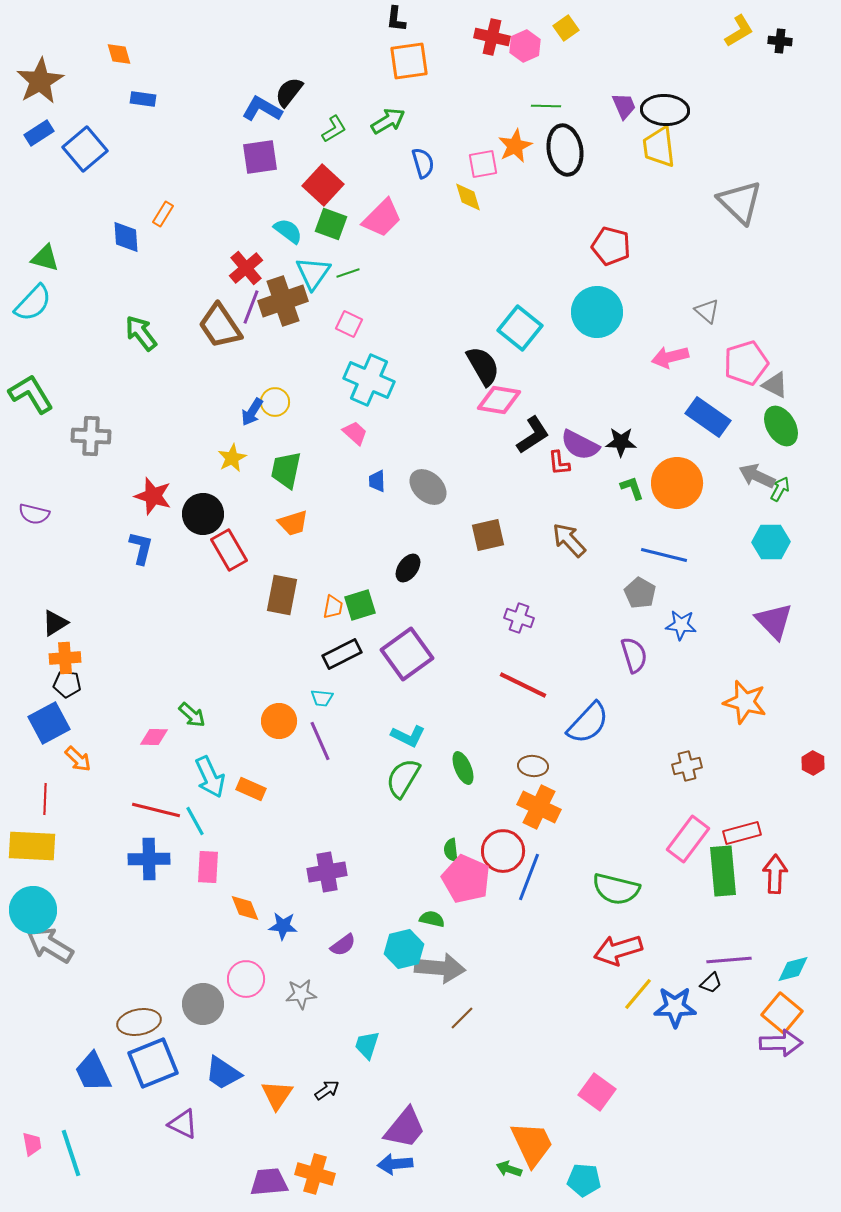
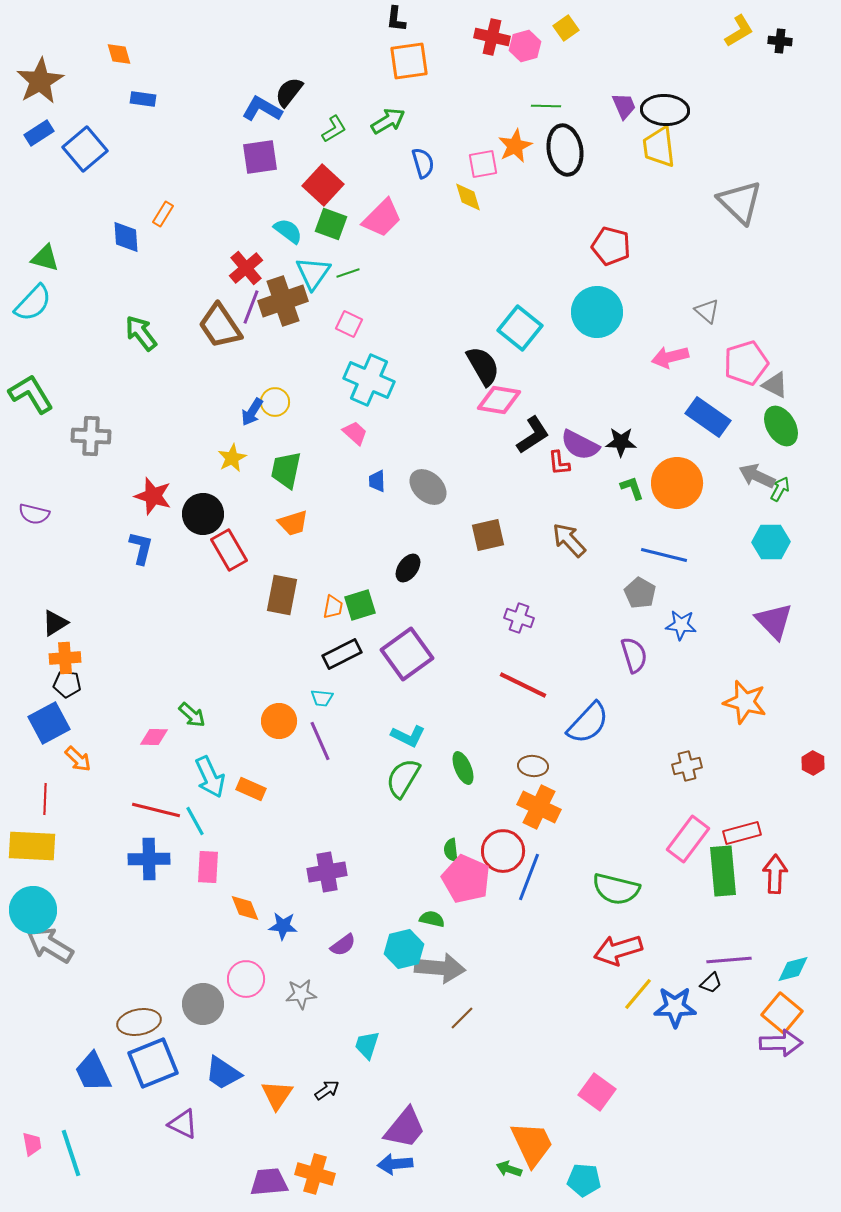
pink hexagon at (525, 46): rotated 8 degrees clockwise
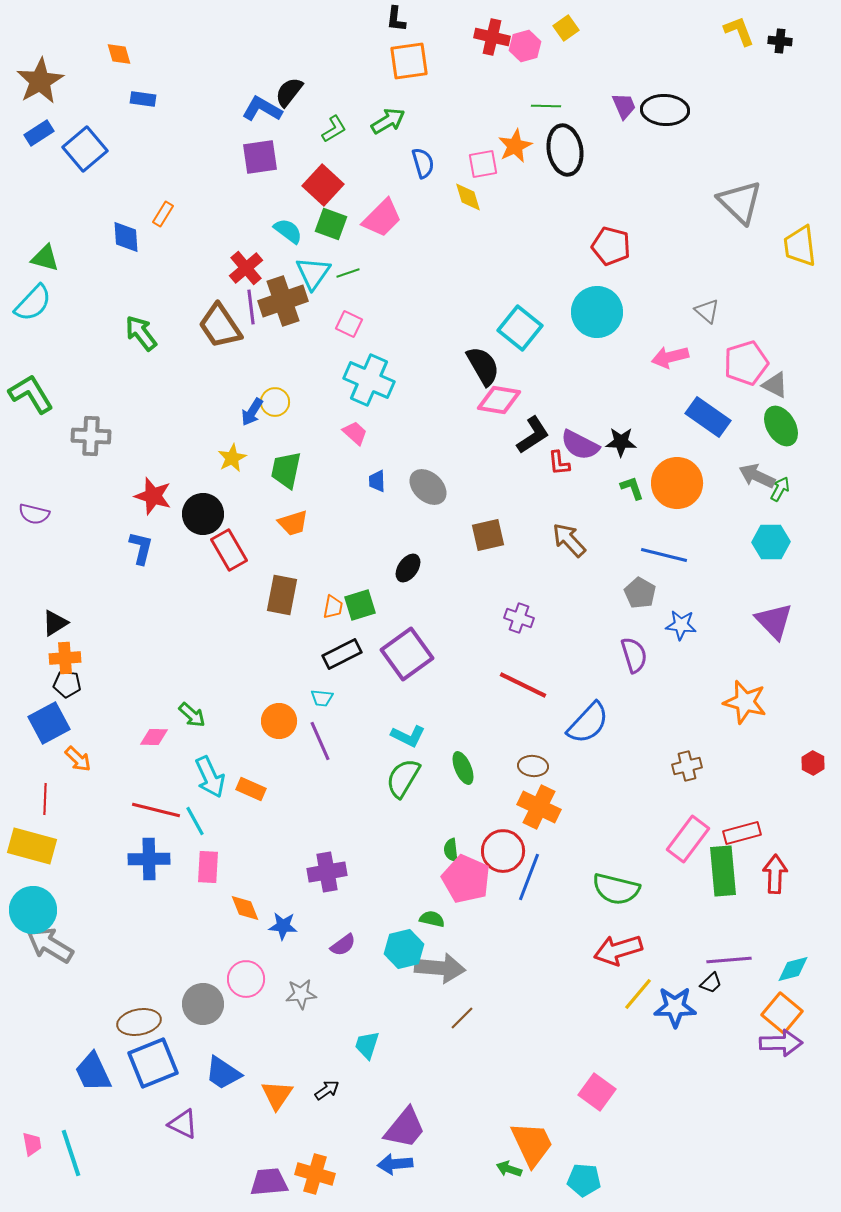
yellow L-shape at (739, 31): rotated 80 degrees counterclockwise
yellow trapezoid at (659, 147): moved 141 px right, 99 px down
purple line at (251, 307): rotated 28 degrees counterclockwise
yellow rectangle at (32, 846): rotated 12 degrees clockwise
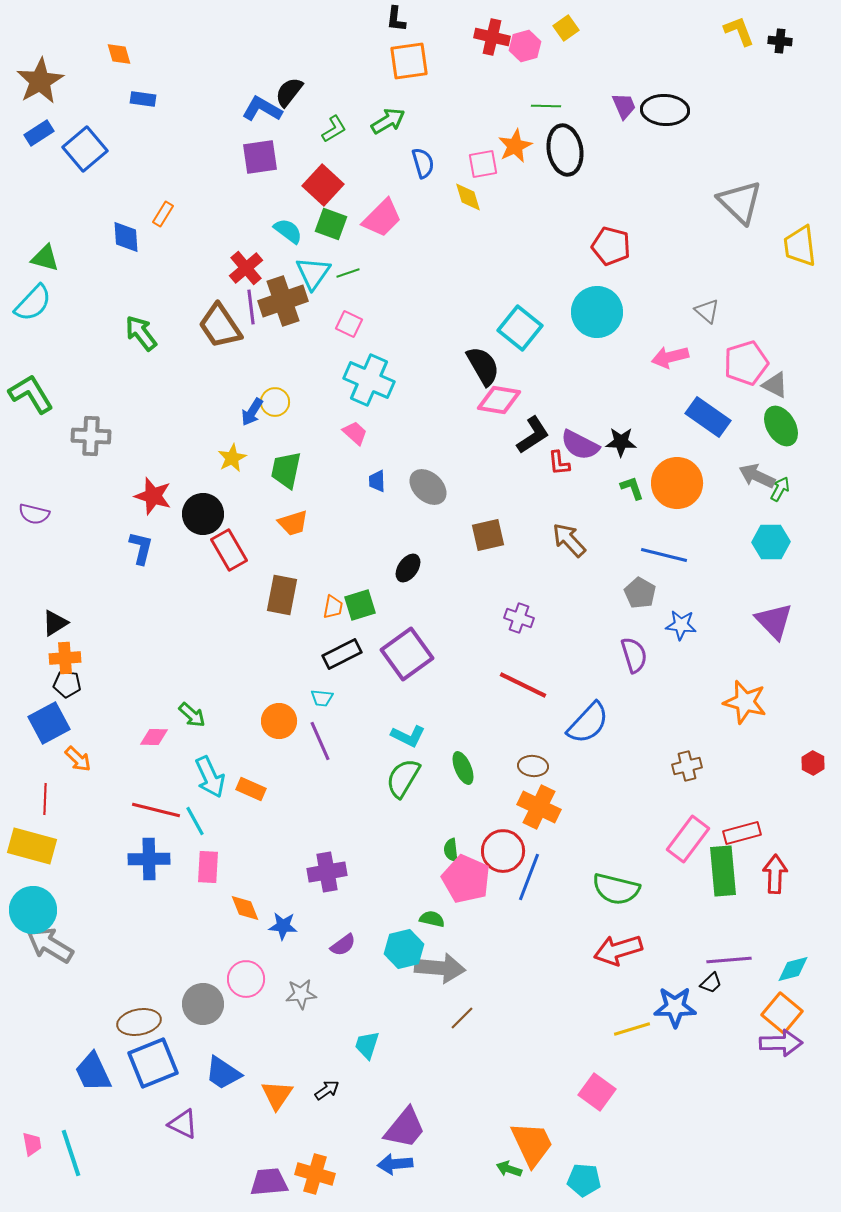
yellow line at (638, 994): moved 6 px left, 35 px down; rotated 33 degrees clockwise
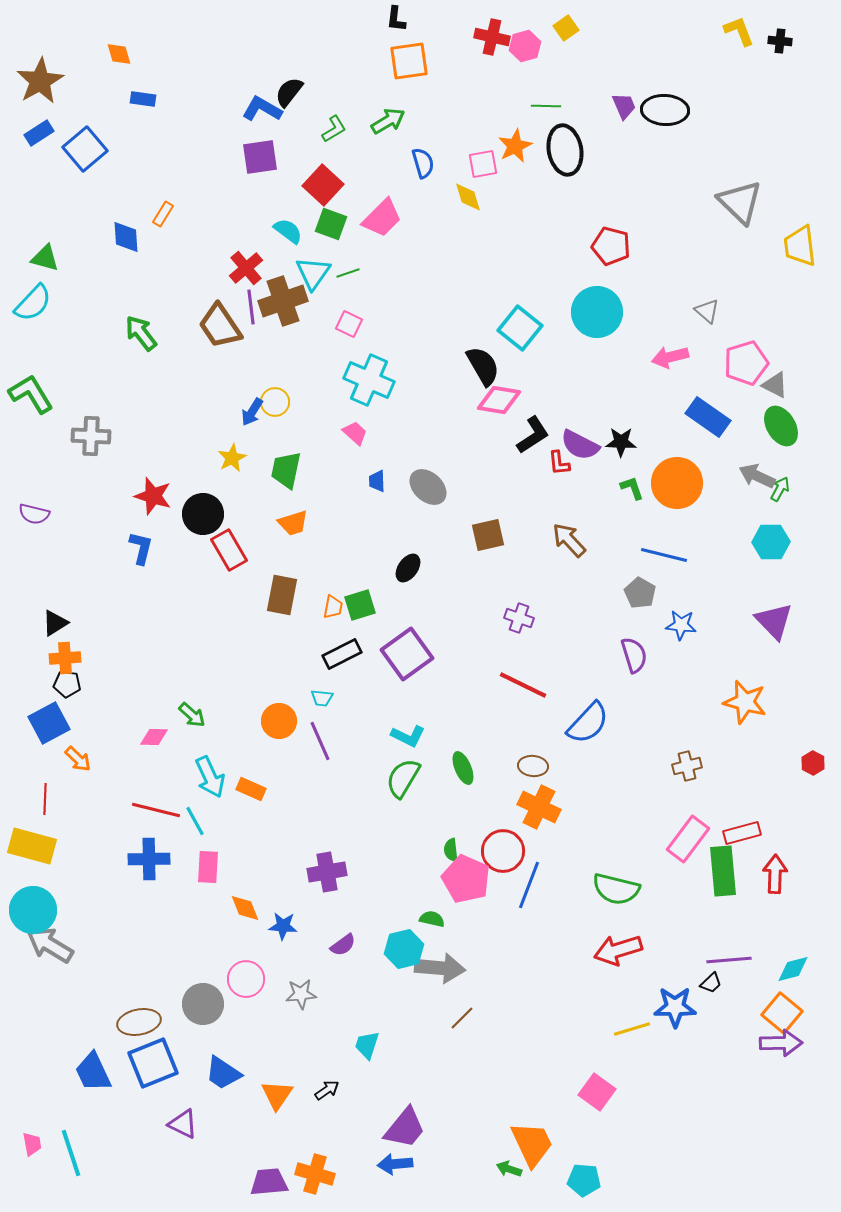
blue line at (529, 877): moved 8 px down
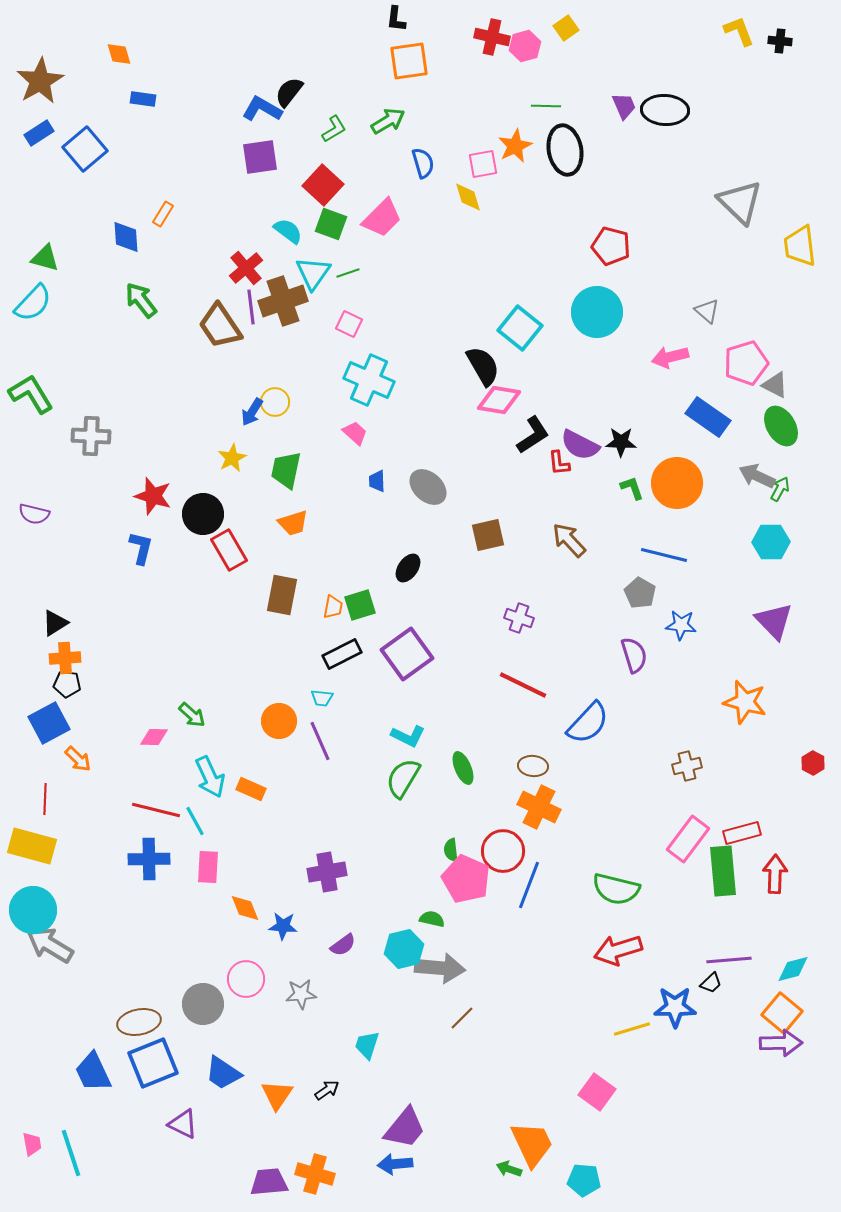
green arrow at (141, 333): moved 33 px up
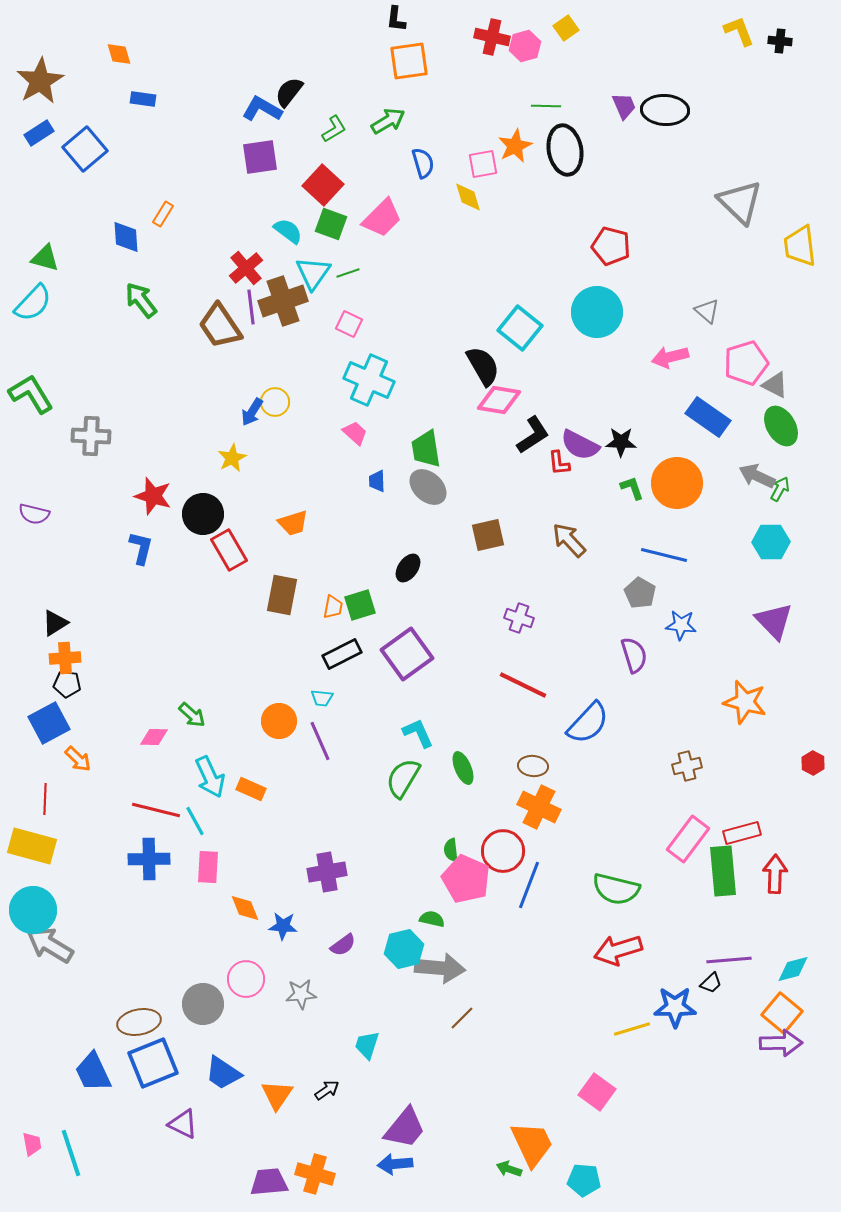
green trapezoid at (286, 470): moved 140 px right, 21 px up; rotated 21 degrees counterclockwise
cyan L-shape at (408, 736): moved 10 px right, 3 px up; rotated 140 degrees counterclockwise
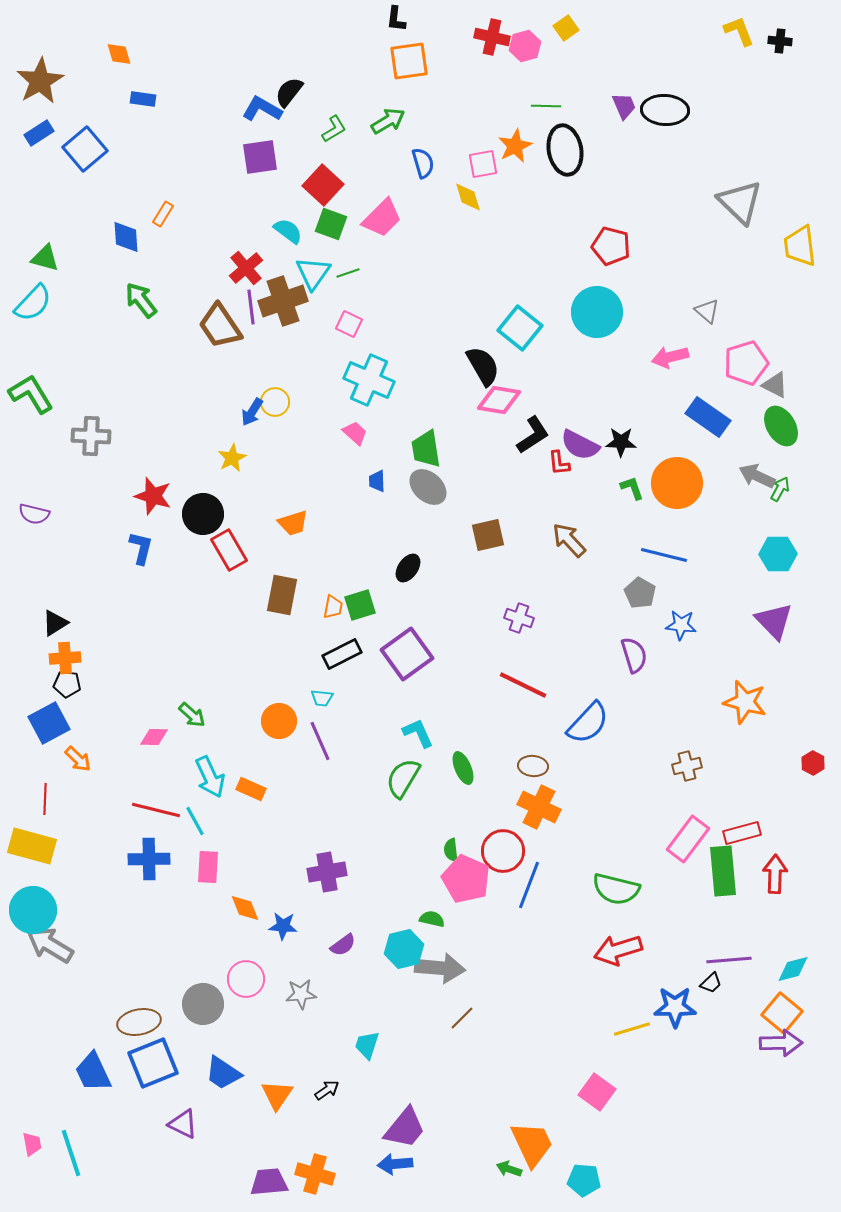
cyan hexagon at (771, 542): moved 7 px right, 12 px down
